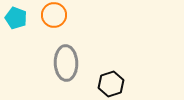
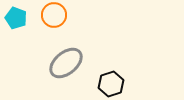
gray ellipse: rotated 52 degrees clockwise
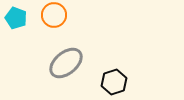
black hexagon: moved 3 px right, 2 px up
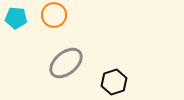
cyan pentagon: rotated 15 degrees counterclockwise
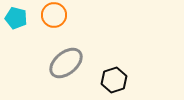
cyan pentagon: rotated 10 degrees clockwise
black hexagon: moved 2 px up
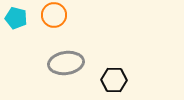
gray ellipse: rotated 32 degrees clockwise
black hexagon: rotated 20 degrees clockwise
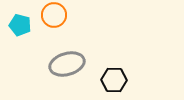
cyan pentagon: moved 4 px right, 7 px down
gray ellipse: moved 1 px right, 1 px down; rotated 8 degrees counterclockwise
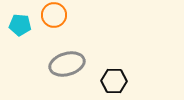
cyan pentagon: rotated 10 degrees counterclockwise
black hexagon: moved 1 px down
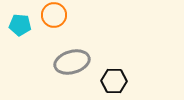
gray ellipse: moved 5 px right, 2 px up
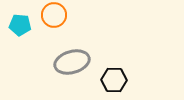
black hexagon: moved 1 px up
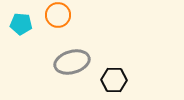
orange circle: moved 4 px right
cyan pentagon: moved 1 px right, 1 px up
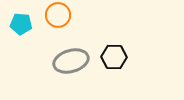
gray ellipse: moved 1 px left, 1 px up
black hexagon: moved 23 px up
